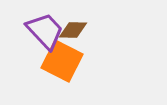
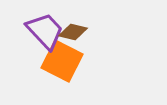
brown diamond: moved 2 px down; rotated 12 degrees clockwise
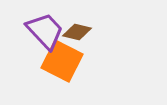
brown diamond: moved 4 px right
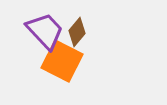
brown diamond: rotated 64 degrees counterclockwise
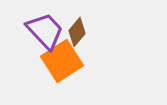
orange square: rotated 30 degrees clockwise
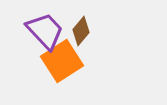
brown diamond: moved 4 px right, 1 px up
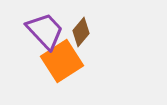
brown diamond: moved 1 px down
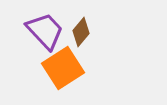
orange square: moved 1 px right, 7 px down
